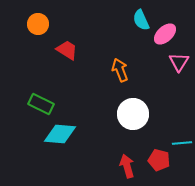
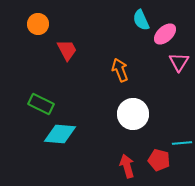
red trapezoid: rotated 30 degrees clockwise
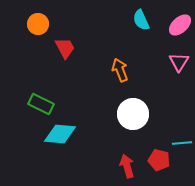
pink ellipse: moved 15 px right, 9 px up
red trapezoid: moved 2 px left, 2 px up
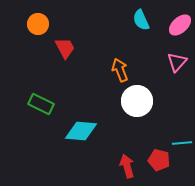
pink triangle: moved 2 px left; rotated 10 degrees clockwise
white circle: moved 4 px right, 13 px up
cyan diamond: moved 21 px right, 3 px up
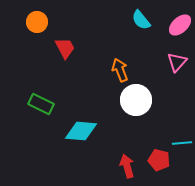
cyan semicircle: rotated 15 degrees counterclockwise
orange circle: moved 1 px left, 2 px up
white circle: moved 1 px left, 1 px up
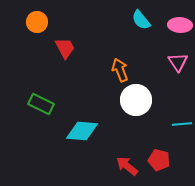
pink ellipse: rotated 45 degrees clockwise
pink triangle: moved 1 px right; rotated 15 degrees counterclockwise
cyan diamond: moved 1 px right
cyan line: moved 19 px up
red arrow: rotated 35 degrees counterclockwise
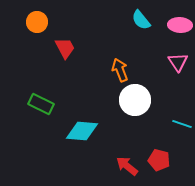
white circle: moved 1 px left
cyan line: rotated 24 degrees clockwise
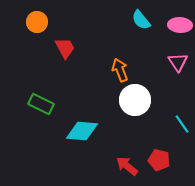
cyan line: rotated 36 degrees clockwise
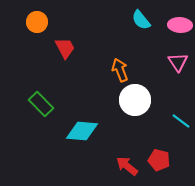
green rectangle: rotated 20 degrees clockwise
cyan line: moved 1 px left, 3 px up; rotated 18 degrees counterclockwise
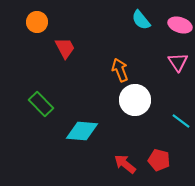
pink ellipse: rotated 15 degrees clockwise
red arrow: moved 2 px left, 2 px up
